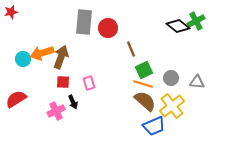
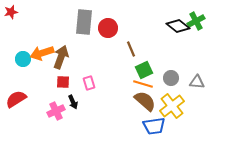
blue trapezoid: rotated 15 degrees clockwise
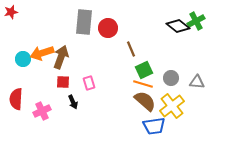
red semicircle: rotated 55 degrees counterclockwise
pink cross: moved 14 px left
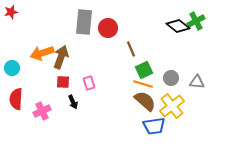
cyan circle: moved 11 px left, 9 px down
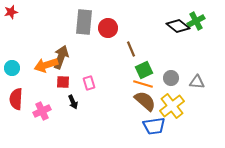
orange arrow: moved 4 px right, 12 px down
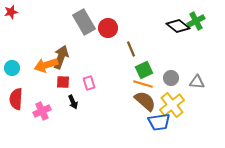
gray rectangle: rotated 35 degrees counterclockwise
yellow cross: moved 1 px up
blue trapezoid: moved 5 px right, 4 px up
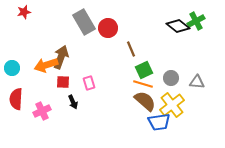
red star: moved 13 px right
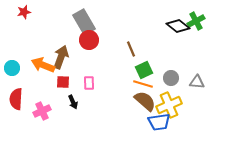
red circle: moved 19 px left, 12 px down
orange arrow: moved 3 px left; rotated 40 degrees clockwise
pink rectangle: rotated 16 degrees clockwise
yellow cross: moved 3 px left; rotated 15 degrees clockwise
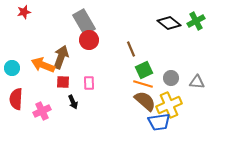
black diamond: moved 9 px left, 3 px up
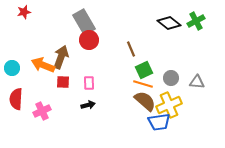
black arrow: moved 15 px right, 3 px down; rotated 80 degrees counterclockwise
